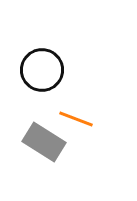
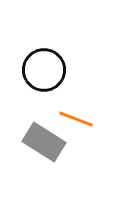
black circle: moved 2 px right
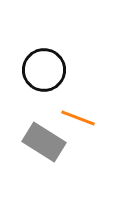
orange line: moved 2 px right, 1 px up
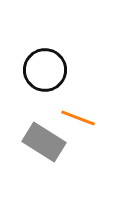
black circle: moved 1 px right
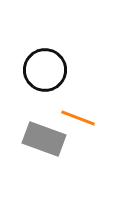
gray rectangle: moved 3 px up; rotated 12 degrees counterclockwise
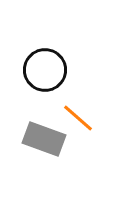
orange line: rotated 20 degrees clockwise
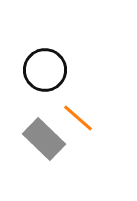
gray rectangle: rotated 24 degrees clockwise
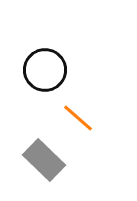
gray rectangle: moved 21 px down
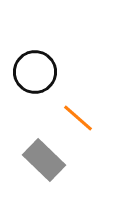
black circle: moved 10 px left, 2 px down
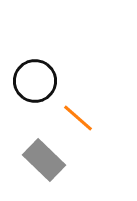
black circle: moved 9 px down
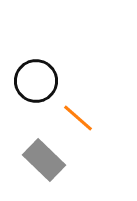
black circle: moved 1 px right
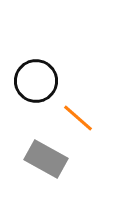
gray rectangle: moved 2 px right, 1 px up; rotated 15 degrees counterclockwise
